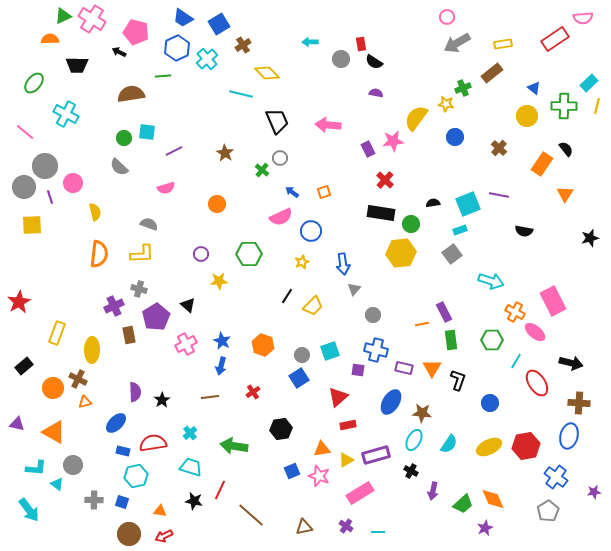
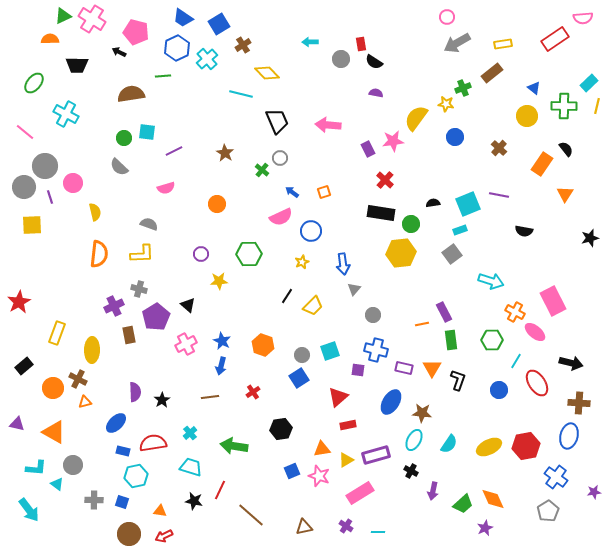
blue circle at (490, 403): moved 9 px right, 13 px up
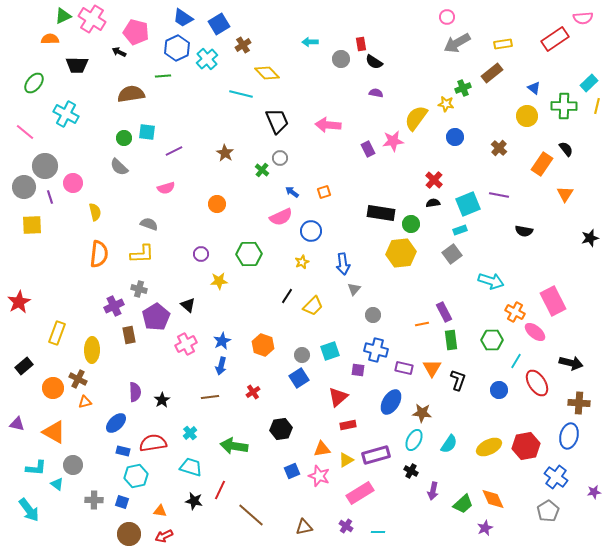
red cross at (385, 180): moved 49 px right
blue star at (222, 341): rotated 18 degrees clockwise
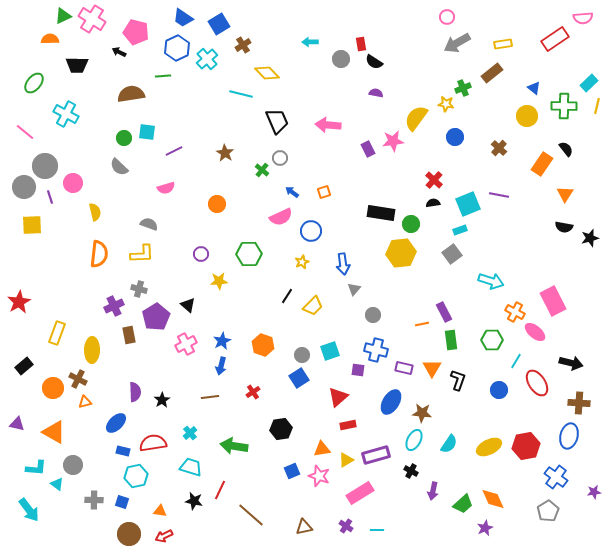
black semicircle at (524, 231): moved 40 px right, 4 px up
cyan line at (378, 532): moved 1 px left, 2 px up
